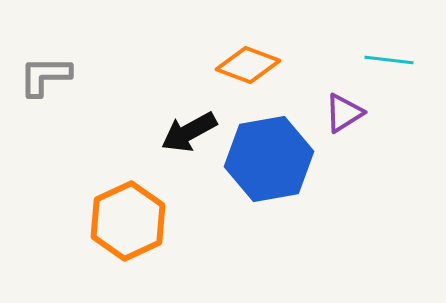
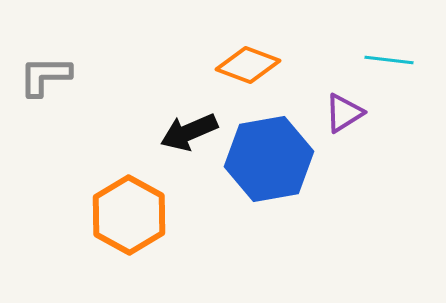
black arrow: rotated 6 degrees clockwise
orange hexagon: moved 1 px right, 6 px up; rotated 6 degrees counterclockwise
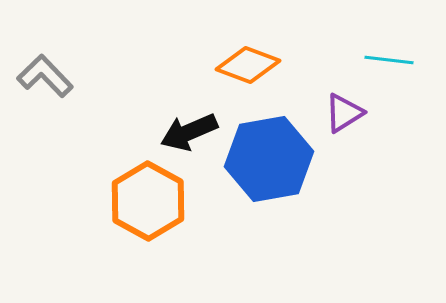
gray L-shape: rotated 46 degrees clockwise
orange hexagon: moved 19 px right, 14 px up
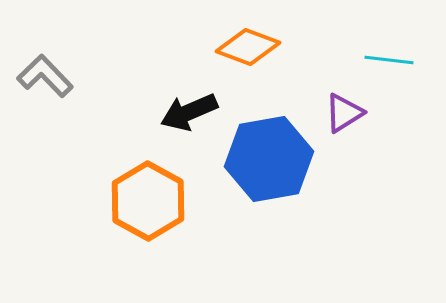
orange diamond: moved 18 px up
black arrow: moved 20 px up
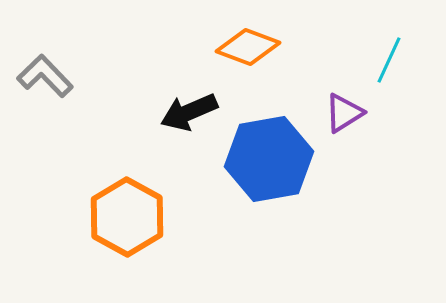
cyan line: rotated 72 degrees counterclockwise
orange hexagon: moved 21 px left, 16 px down
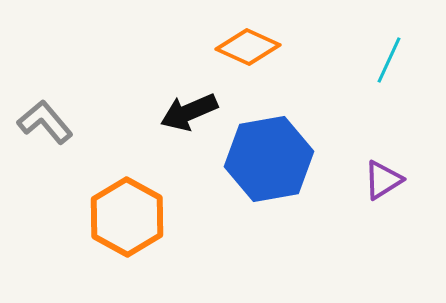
orange diamond: rotated 4 degrees clockwise
gray L-shape: moved 46 px down; rotated 4 degrees clockwise
purple triangle: moved 39 px right, 67 px down
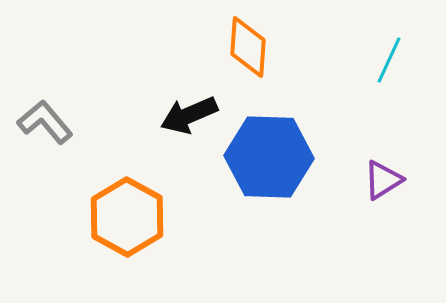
orange diamond: rotated 70 degrees clockwise
black arrow: moved 3 px down
blue hexagon: moved 2 px up; rotated 12 degrees clockwise
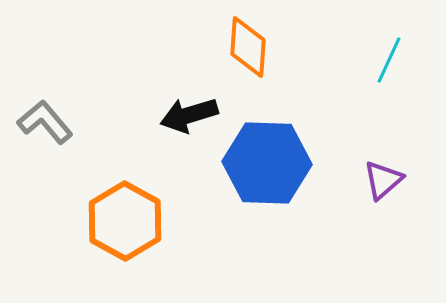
black arrow: rotated 6 degrees clockwise
blue hexagon: moved 2 px left, 6 px down
purple triangle: rotated 9 degrees counterclockwise
orange hexagon: moved 2 px left, 4 px down
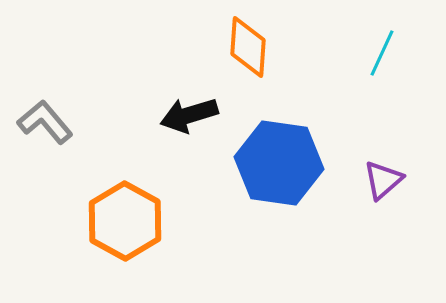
cyan line: moved 7 px left, 7 px up
blue hexagon: moved 12 px right; rotated 6 degrees clockwise
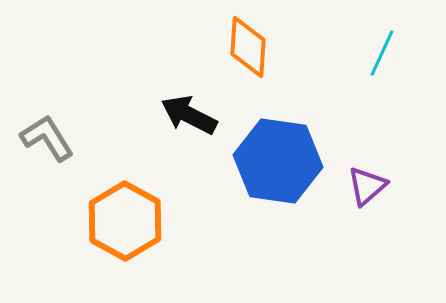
black arrow: rotated 44 degrees clockwise
gray L-shape: moved 2 px right, 16 px down; rotated 8 degrees clockwise
blue hexagon: moved 1 px left, 2 px up
purple triangle: moved 16 px left, 6 px down
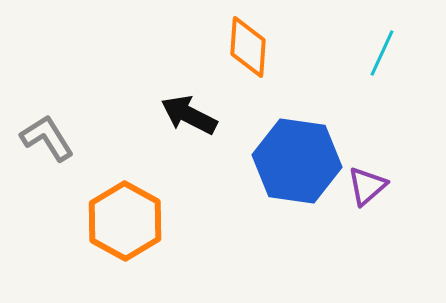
blue hexagon: moved 19 px right
